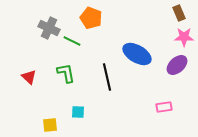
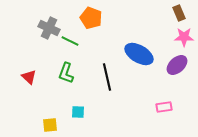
green line: moved 2 px left
blue ellipse: moved 2 px right
green L-shape: rotated 150 degrees counterclockwise
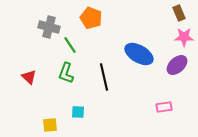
gray cross: moved 1 px up; rotated 10 degrees counterclockwise
green line: moved 4 px down; rotated 30 degrees clockwise
black line: moved 3 px left
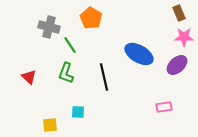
orange pentagon: rotated 10 degrees clockwise
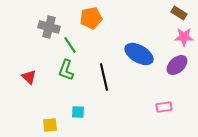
brown rectangle: rotated 35 degrees counterclockwise
orange pentagon: rotated 30 degrees clockwise
green L-shape: moved 3 px up
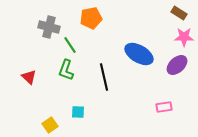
yellow square: rotated 28 degrees counterclockwise
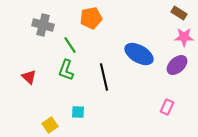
gray cross: moved 6 px left, 2 px up
pink rectangle: moved 3 px right; rotated 56 degrees counterclockwise
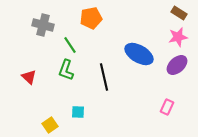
pink star: moved 6 px left; rotated 12 degrees counterclockwise
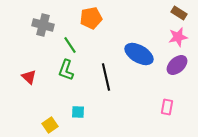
black line: moved 2 px right
pink rectangle: rotated 14 degrees counterclockwise
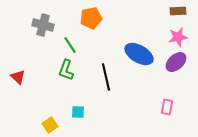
brown rectangle: moved 1 px left, 2 px up; rotated 35 degrees counterclockwise
purple ellipse: moved 1 px left, 3 px up
red triangle: moved 11 px left
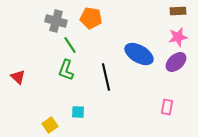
orange pentagon: rotated 20 degrees clockwise
gray cross: moved 13 px right, 4 px up
